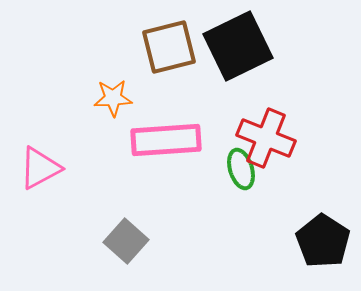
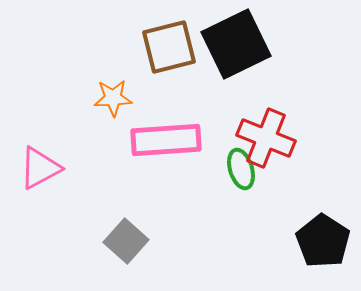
black square: moved 2 px left, 2 px up
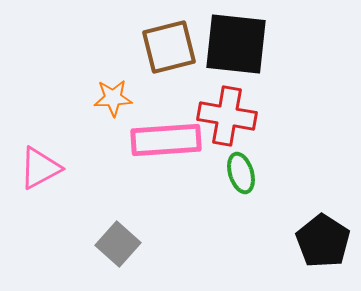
black square: rotated 32 degrees clockwise
red cross: moved 39 px left, 22 px up; rotated 12 degrees counterclockwise
green ellipse: moved 4 px down
gray square: moved 8 px left, 3 px down
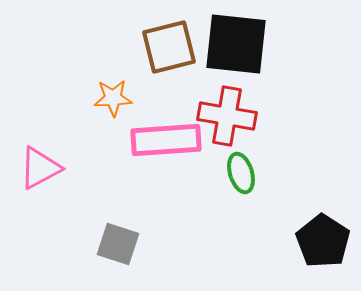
gray square: rotated 24 degrees counterclockwise
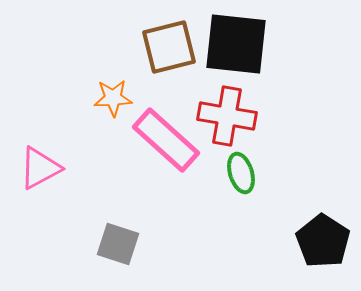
pink rectangle: rotated 46 degrees clockwise
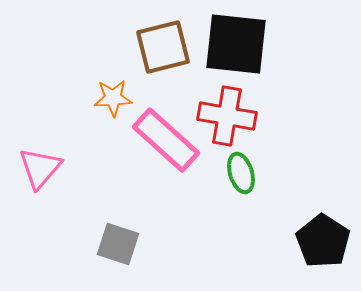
brown square: moved 6 px left
pink triangle: rotated 21 degrees counterclockwise
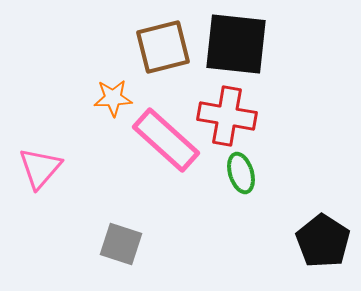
gray square: moved 3 px right
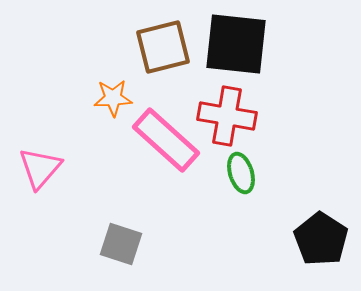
black pentagon: moved 2 px left, 2 px up
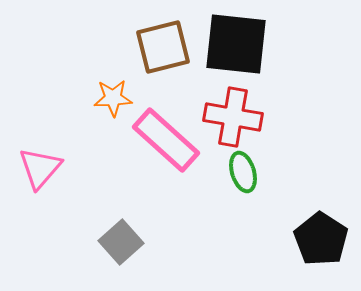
red cross: moved 6 px right, 1 px down
green ellipse: moved 2 px right, 1 px up
gray square: moved 2 px up; rotated 30 degrees clockwise
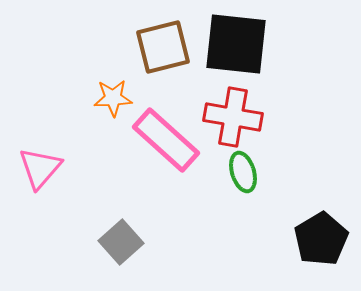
black pentagon: rotated 8 degrees clockwise
